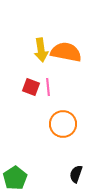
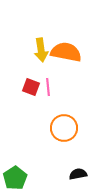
orange circle: moved 1 px right, 4 px down
black semicircle: moved 2 px right; rotated 60 degrees clockwise
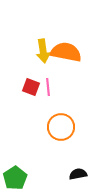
yellow arrow: moved 2 px right, 1 px down
orange circle: moved 3 px left, 1 px up
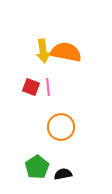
black semicircle: moved 15 px left
green pentagon: moved 22 px right, 11 px up
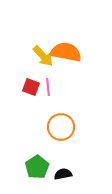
yellow arrow: moved 5 px down; rotated 35 degrees counterclockwise
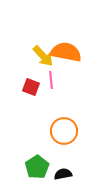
pink line: moved 3 px right, 7 px up
orange circle: moved 3 px right, 4 px down
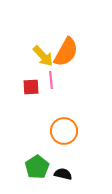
orange semicircle: rotated 108 degrees clockwise
red square: rotated 24 degrees counterclockwise
black semicircle: rotated 24 degrees clockwise
